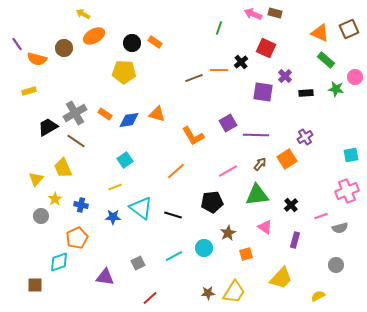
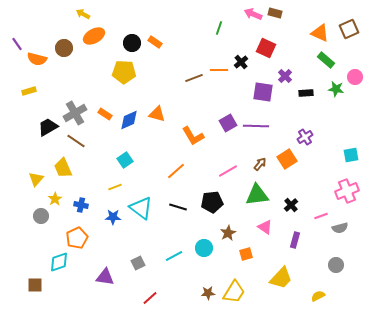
blue diamond at (129, 120): rotated 15 degrees counterclockwise
purple line at (256, 135): moved 9 px up
black line at (173, 215): moved 5 px right, 8 px up
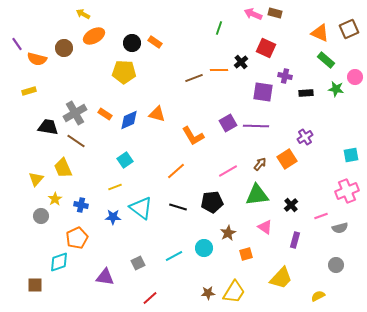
purple cross at (285, 76): rotated 32 degrees counterclockwise
black trapezoid at (48, 127): rotated 40 degrees clockwise
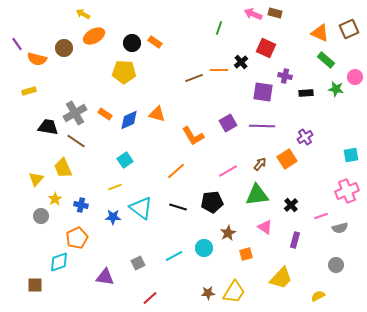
purple line at (256, 126): moved 6 px right
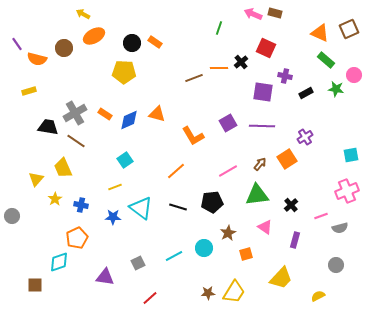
orange line at (219, 70): moved 2 px up
pink circle at (355, 77): moved 1 px left, 2 px up
black rectangle at (306, 93): rotated 24 degrees counterclockwise
gray circle at (41, 216): moved 29 px left
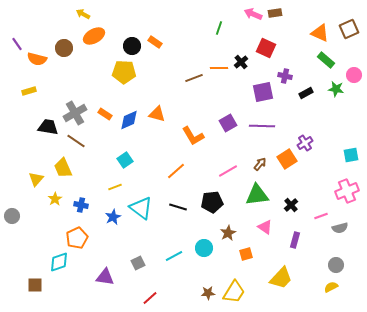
brown rectangle at (275, 13): rotated 24 degrees counterclockwise
black circle at (132, 43): moved 3 px down
purple square at (263, 92): rotated 20 degrees counterclockwise
purple cross at (305, 137): moved 6 px down
blue star at (113, 217): rotated 28 degrees counterclockwise
yellow semicircle at (318, 296): moved 13 px right, 9 px up
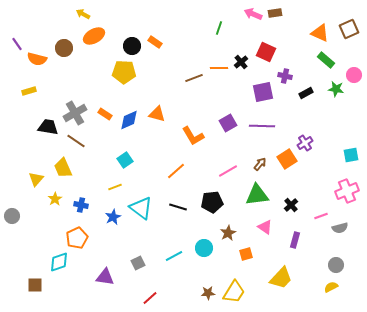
red square at (266, 48): moved 4 px down
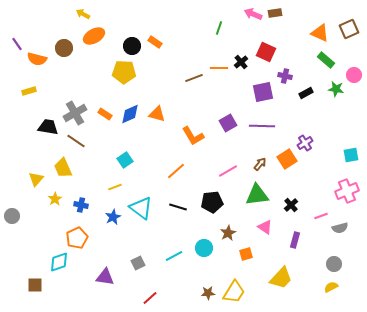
blue diamond at (129, 120): moved 1 px right, 6 px up
gray circle at (336, 265): moved 2 px left, 1 px up
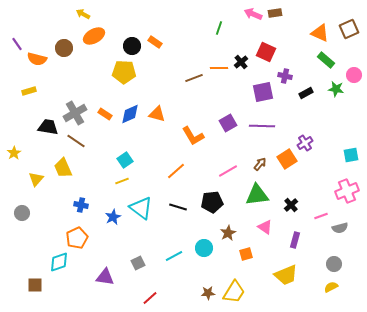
yellow line at (115, 187): moved 7 px right, 6 px up
yellow star at (55, 199): moved 41 px left, 46 px up
gray circle at (12, 216): moved 10 px right, 3 px up
yellow trapezoid at (281, 278): moved 5 px right, 3 px up; rotated 25 degrees clockwise
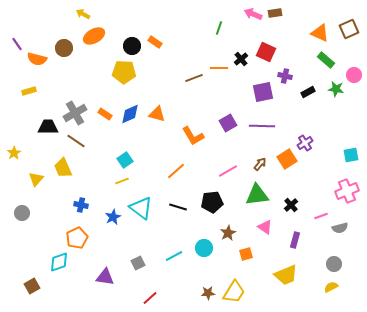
black cross at (241, 62): moved 3 px up
black rectangle at (306, 93): moved 2 px right, 1 px up
black trapezoid at (48, 127): rotated 10 degrees counterclockwise
brown square at (35, 285): moved 3 px left, 1 px down; rotated 28 degrees counterclockwise
